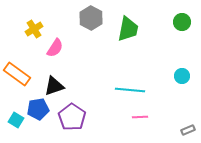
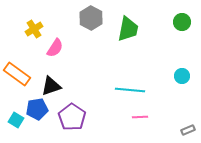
black triangle: moved 3 px left
blue pentagon: moved 1 px left
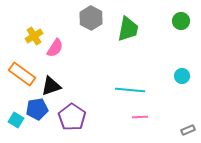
green circle: moved 1 px left, 1 px up
yellow cross: moved 7 px down
orange rectangle: moved 5 px right
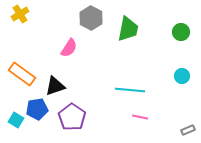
green circle: moved 11 px down
yellow cross: moved 14 px left, 22 px up
pink semicircle: moved 14 px right
black triangle: moved 4 px right
pink line: rotated 14 degrees clockwise
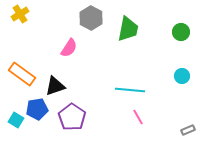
pink line: moved 2 px left; rotated 49 degrees clockwise
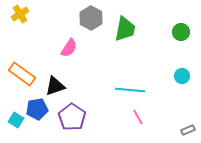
green trapezoid: moved 3 px left
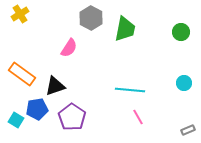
cyan circle: moved 2 px right, 7 px down
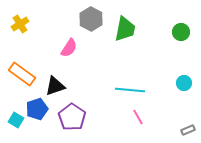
yellow cross: moved 10 px down
gray hexagon: moved 1 px down
blue pentagon: rotated 10 degrees counterclockwise
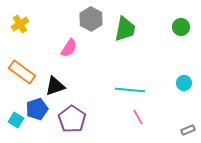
green circle: moved 5 px up
orange rectangle: moved 2 px up
purple pentagon: moved 2 px down
